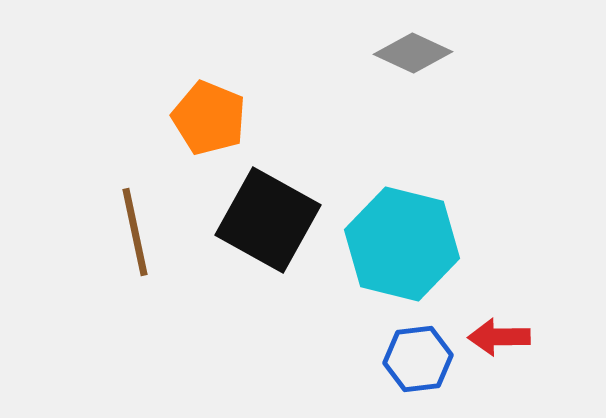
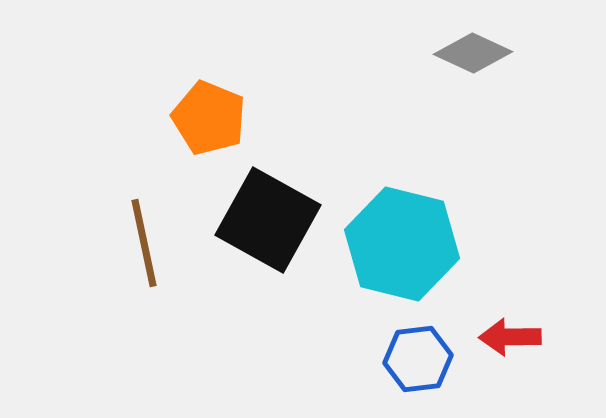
gray diamond: moved 60 px right
brown line: moved 9 px right, 11 px down
red arrow: moved 11 px right
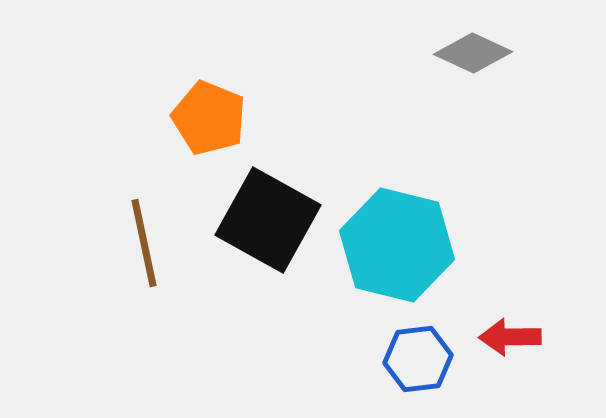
cyan hexagon: moved 5 px left, 1 px down
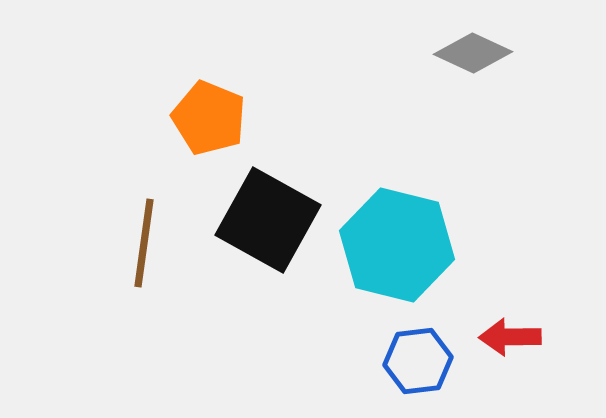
brown line: rotated 20 degrees clockwise
blue hexagon: moved 2 px down
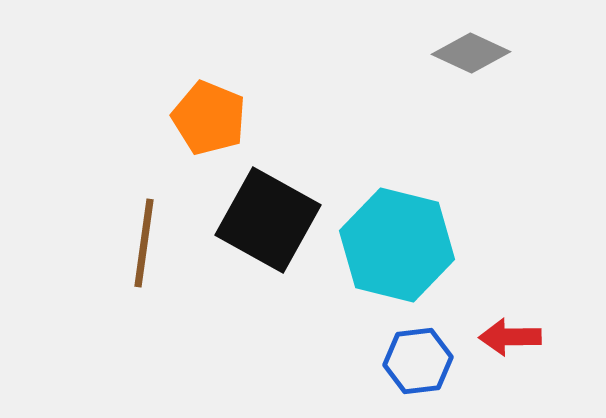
gray diamond: moved 2 px left
